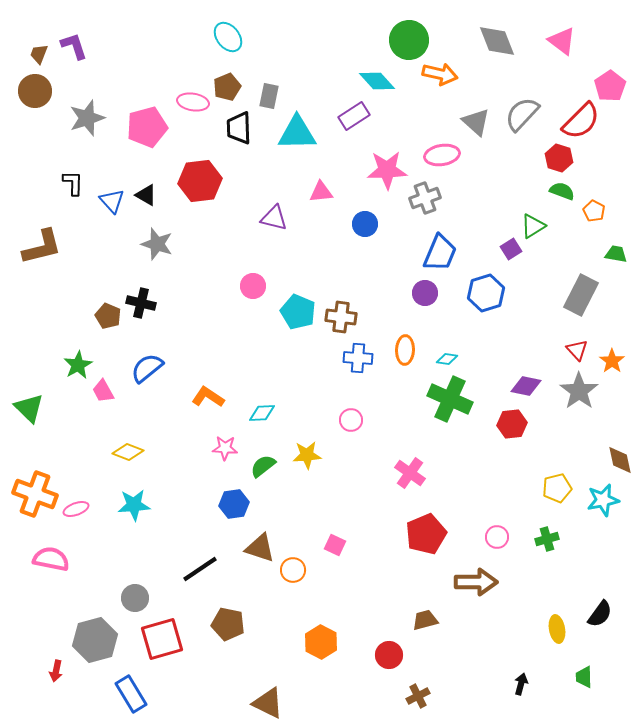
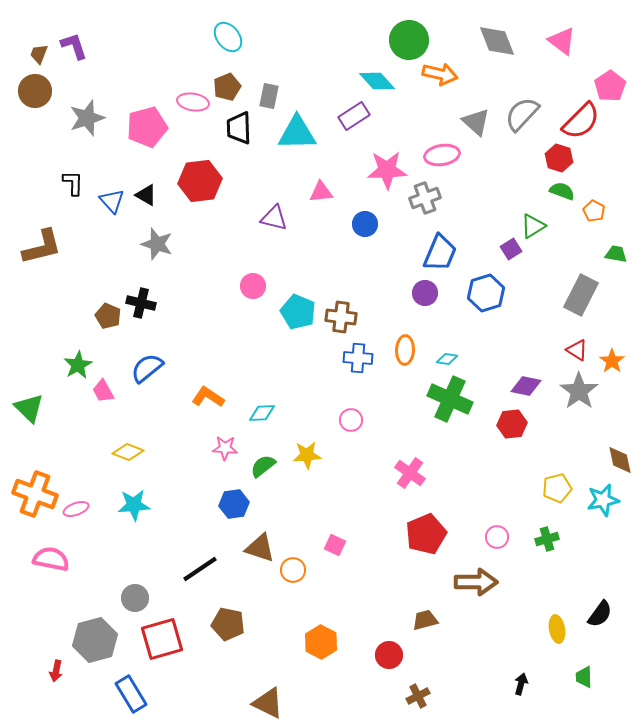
red triangle at (577, 350): rotated 15 degrees counterclockwise
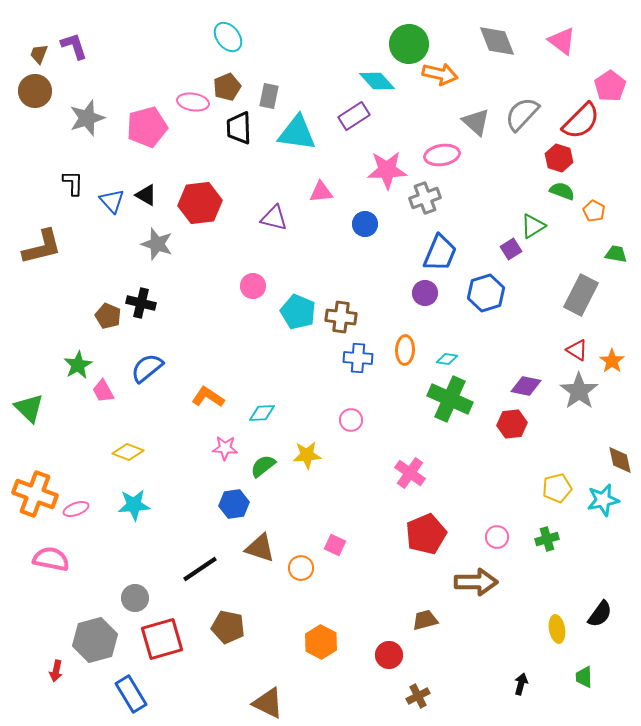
green circle at (409, 40): moved 4 px down
cyan triangle at (297, 133): rotated 9 degrees clockwise
red hexagon at (200, 181): moved 22 px down
orange circle at (293, 570): moved 8 px right, 2 px up
brown pentagon at (228, 624): moved 3 px down
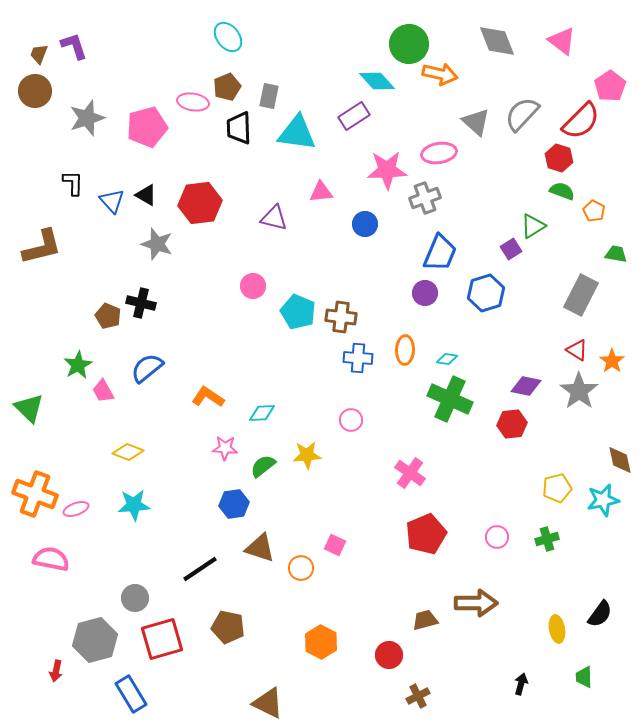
pink ellipse at (442, 155): moved 3 px left, 2 px up
brown arrow at (476, 582): moved 21 px down
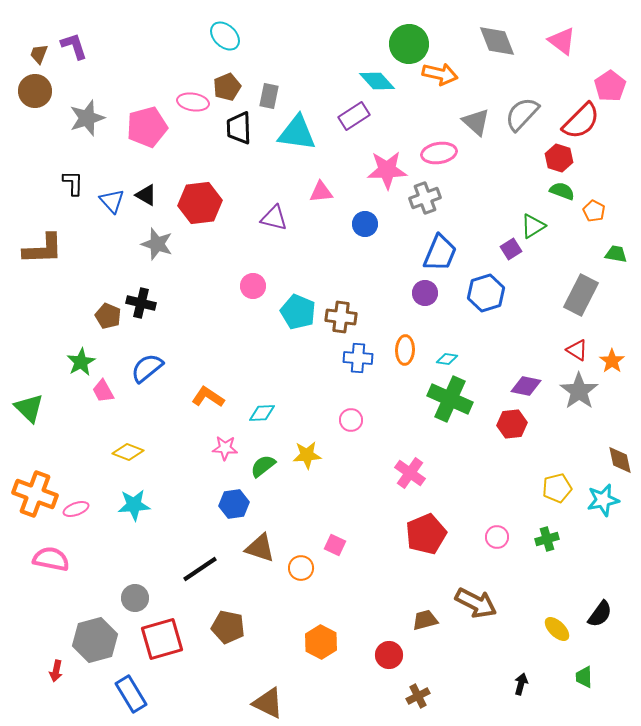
cyan ellipse at (228, 37): moved 3 px left, 1 px up; rotated 8 degrees counterclockwise
brown L-shape at (42, 247): moved 1 px right, 2 px down; rotated 12 degrees clockwise
green star at (78, 365): moved 3 px right, 3 px up
brown arrow at (476, 603): rotated 27 degrees clockwise
yellow ellipse at (557, 629): rotated 36 degrees counterclockwise
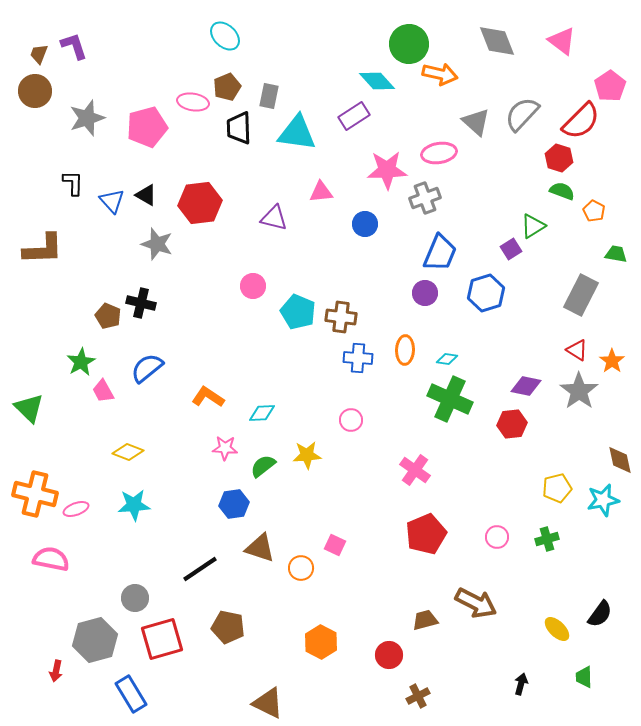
pink cross at (410, 473): moved 5 px right, 3 px up
orange cross at (35, 494): rotated 6 degrees counterclockwise
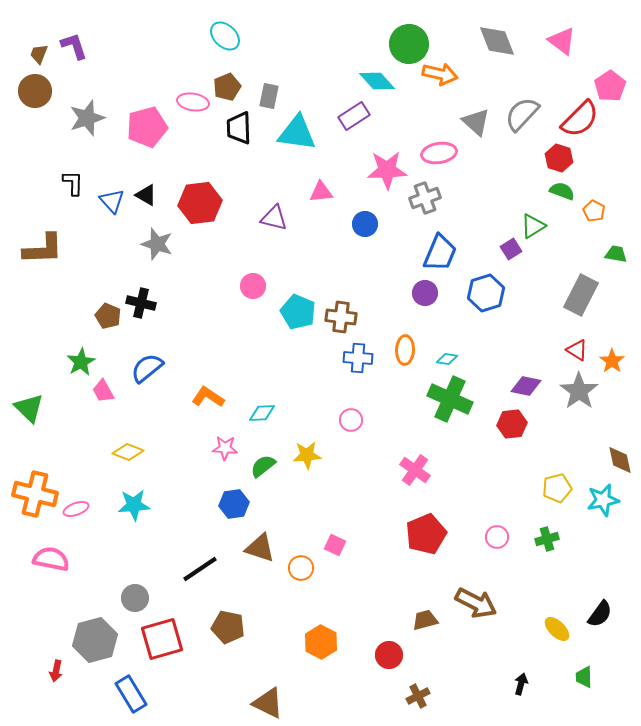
red semicircle at (581, 121): moved 1 px left, 2 px up
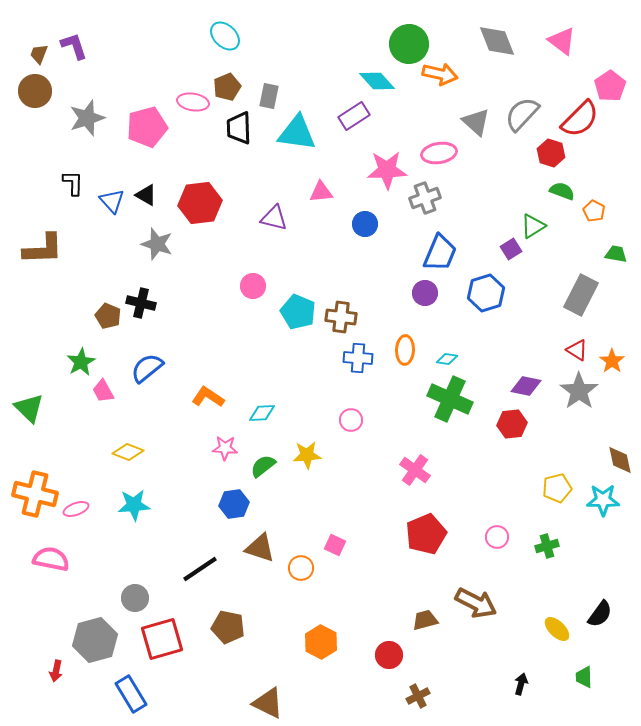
red hexagon at (559, 158): moved 8 px left, 5 px up
cyan star at (603, 500): rotated 12 degrees clockwise
green cross at (547, 539): moved 7 px down
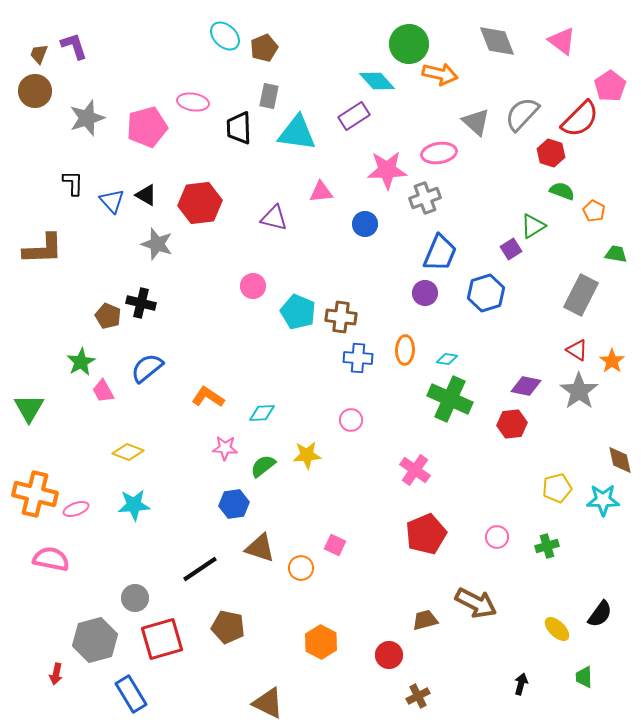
brown pentagon at (227, 87): moved 37 px right, 39 px up
green triangle at (29, 408): rotated 16 degrees clockwise
red arrow at (56, 671): moved 3 px down
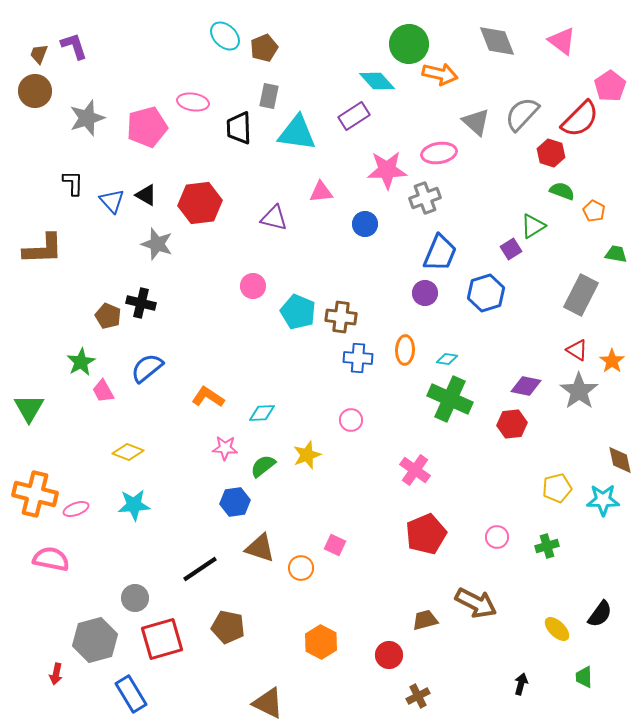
yellow star at (307, 455): rotated 16 degrees counterclockwise
blue hexagon at (234, 504): moved 1 px right, 2 px up
